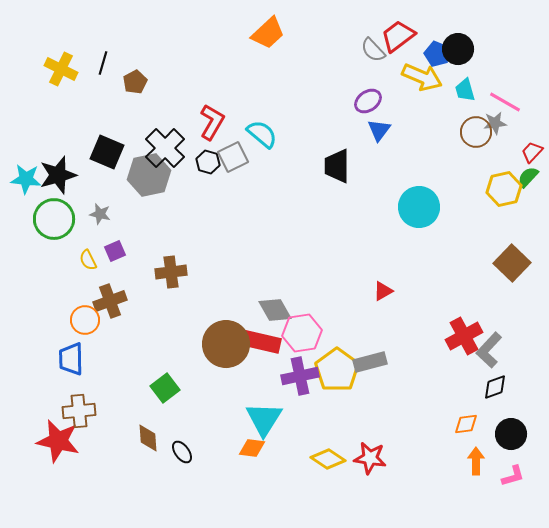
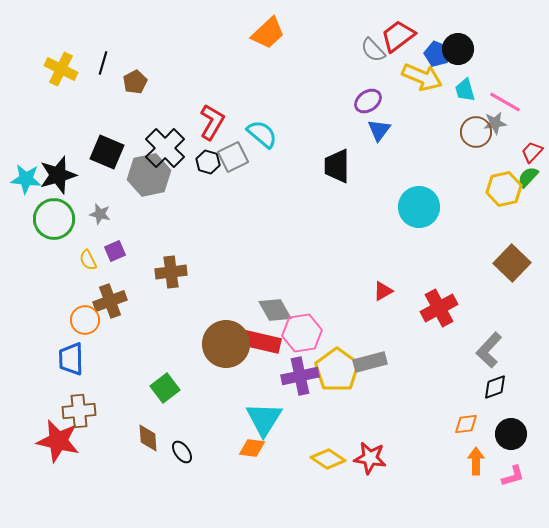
red cross at (464, 336): moved 25 px left, 28 px up
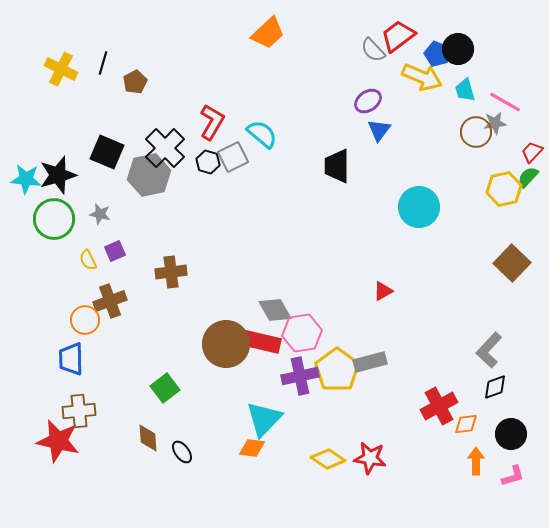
red cross at (439, 308): moved 98 px down
cyan triangle at (264, 419): rotated 12 degrees clockwise
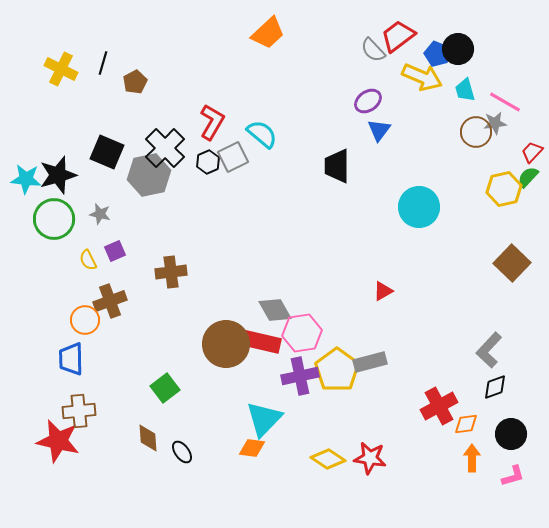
black hexagon at (208, 162): rotated 20 degrees clockwise
orange arrow at (476, 461): moved 4 px left, 3 px up
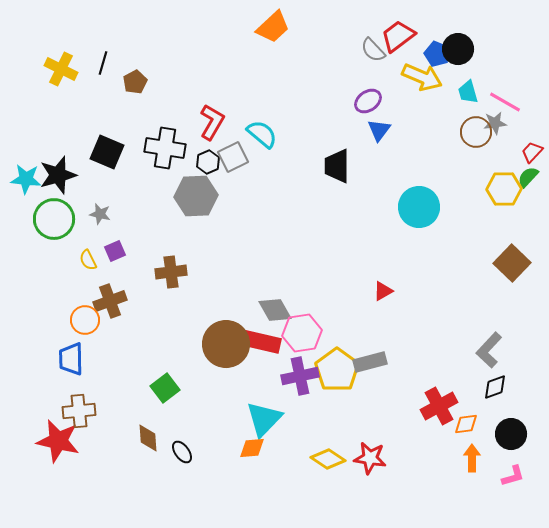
orange trapezoid at (268, 33): moved 5 px right, 6 px up
cyan trapezoid at (465, 90): moved 3 px right, 2 px down
black cross at (165, 148): rotated 36 degrees counterclockwise
gray hexagon at (149, 175): moved 47 px right, 21 px down; rotated 9 degrees clockwise
yellow hexagon at (504, 189): rotated 12 degrees clockwise
orange diamond at (252, 448): rotated 12 degrees counterclockwise
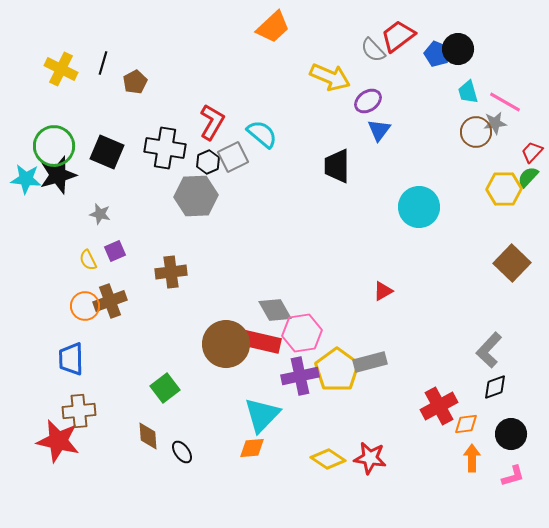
yellow arrow at (422, 77): moved 92 px left
green circle at (54, 219): moved 73 px up
orange circle at (85, 320): moved 14 px up
cyan triangle at (264, 419): moved 2 px left, 4 px up
brown diamond at (148, 438): moved 2 px up
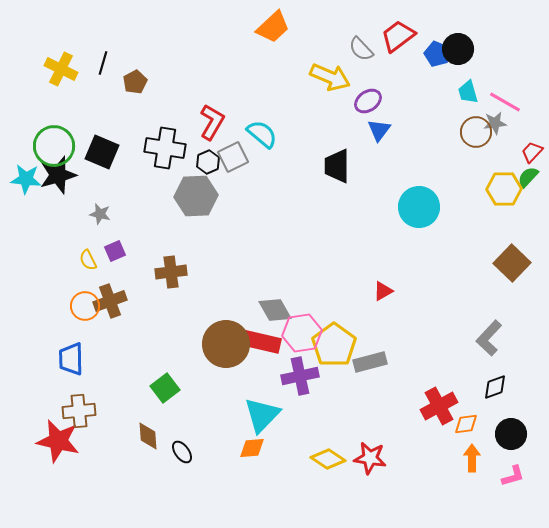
gray semicircle at (373, 50): moved 12 px left, 1 px up
black square at (107, 152): moved 5 px left
gray L-shape at (489, 350): moved 12 px up
yellow pentagon at (337, 370): moved 3 px left, 25 px up
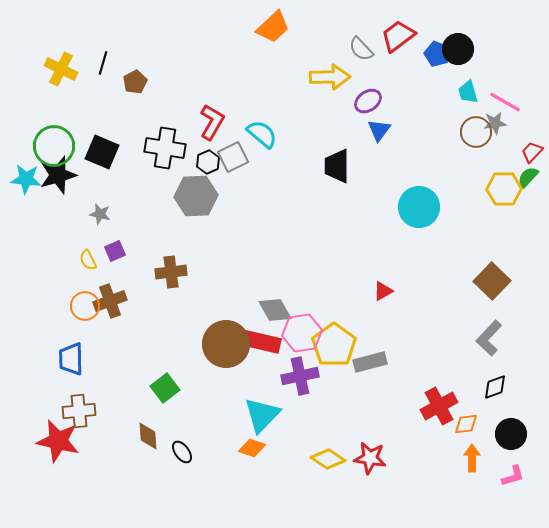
yellow arrow at (330, 77): rotated 24 degrees counterclockwise
brown square at (512, 263): moved 20 px left, 18 px down
orange diamond at (252, 448): rotated 24 degrees clockwise
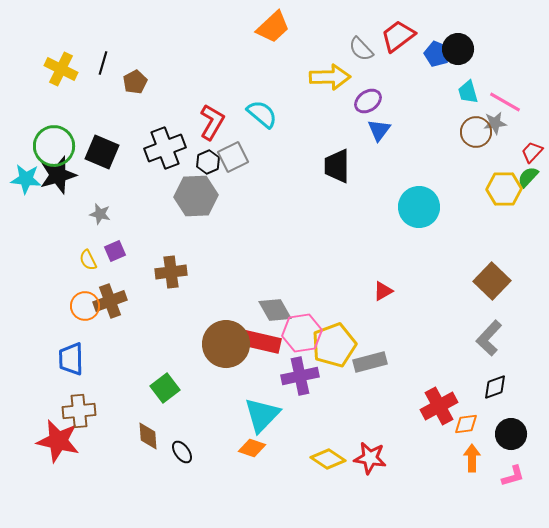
cyan semicircle at (262, 134): moved 20 px up
black cross at (165, 148): rotated 30 degrees counterclockwise
yellow pentagon at (334, 345): rotated 15 degrees clockwise
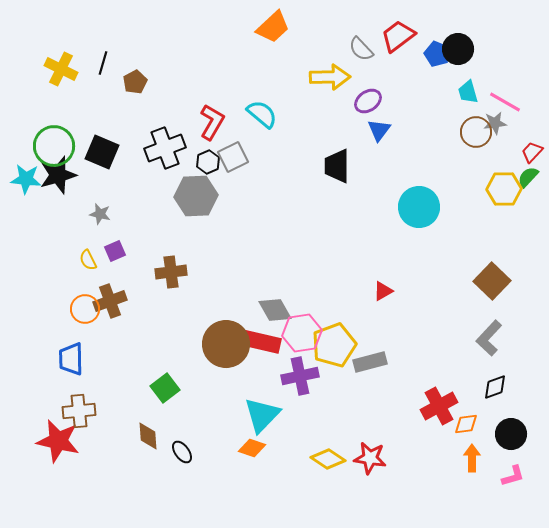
orange circle at (85, 306): moved 3 px down
